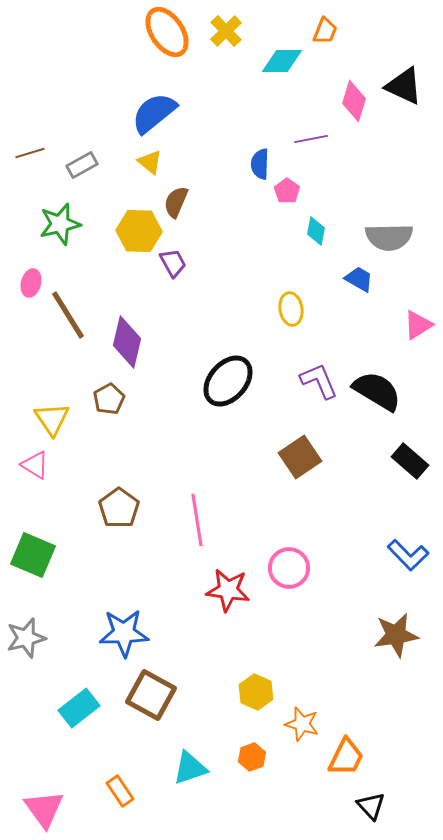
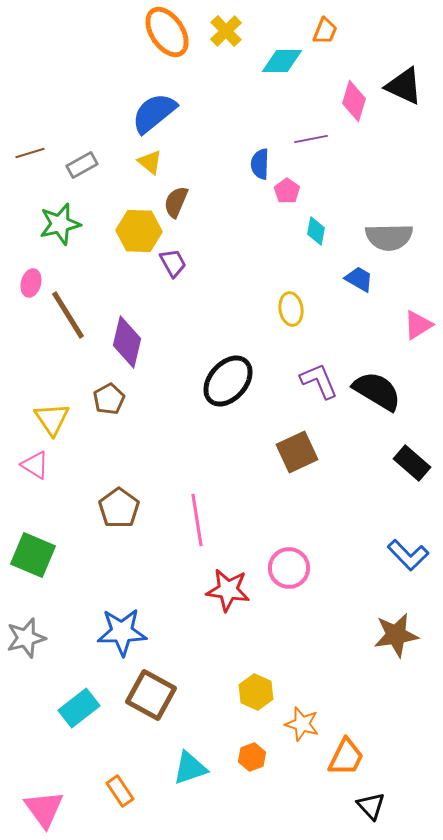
brown square at (300, 457): moved 3 px left, 5 px up; rotated 9 degrees clockwise
black rectangle at (410, 461): moved 2 px right, 2 px down
blue star at (124, 633): moved 2 px left, 1 px up
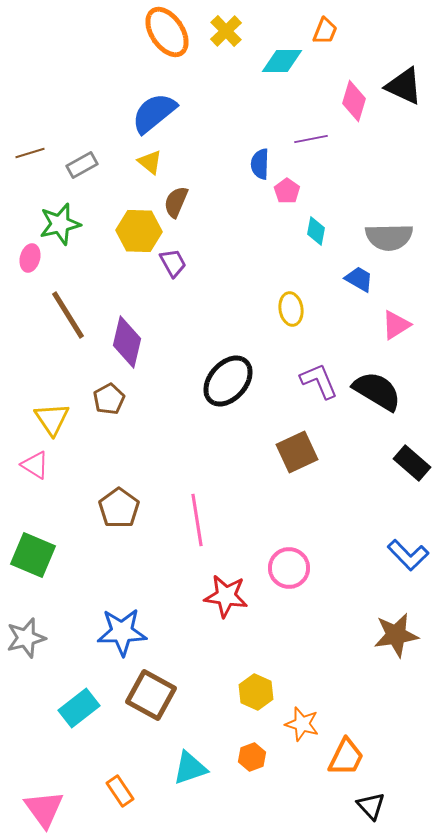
pink ellipse at (31, 283): moved 1 px left, 25 px up
pink triangle at (418, 325): moved 22 px left
red star at (228, 590): moved 2 px left, 6 px down
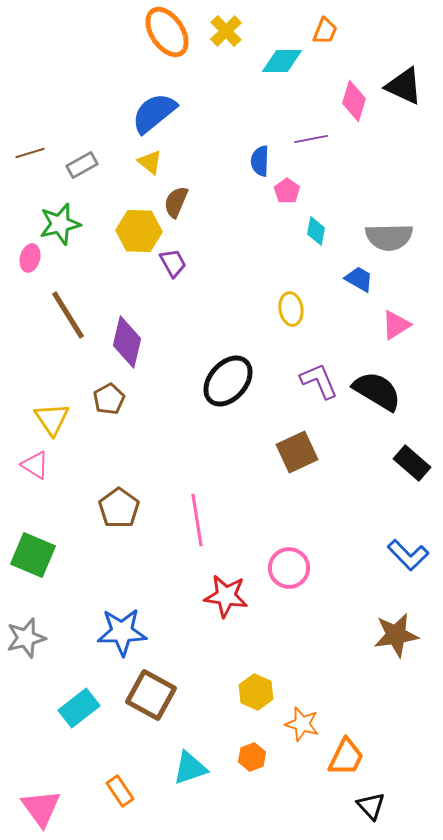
blue semicircle at (260, 164): moved 3 px up
pink triangle at (44, 809): moved 3 px left, 1 px up
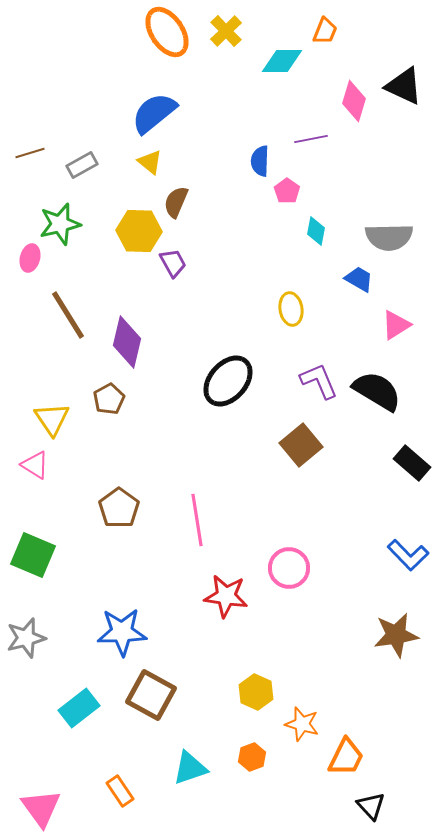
brown square at (297, 452): moved 4 px right, 7 px up; rotated 15 degrees counterclockwise
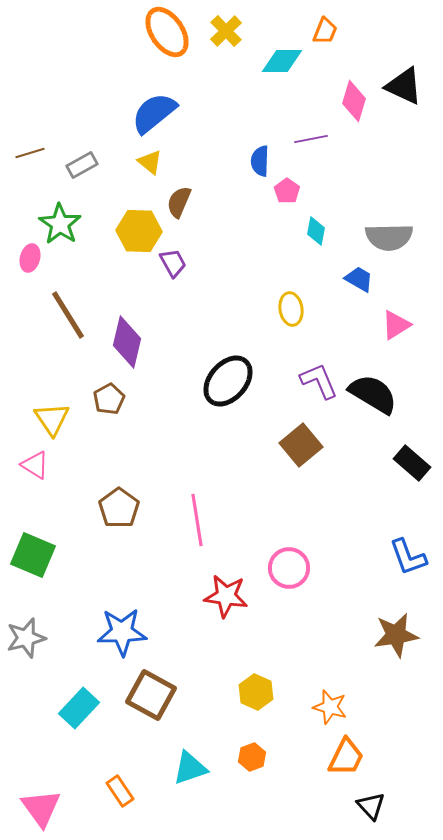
brown semicircle at (176, 202): moved 3 px right
green star at (60, 224): rotated 24 degrees counterclockwise
black semicircle at (377, 391): moved 4 px left, 3 px down
blue L-shape at (408, 555): moved 2 px down; rotated 24 degrees clockwise
cyan rectangle at (79, 708): rotated 9 degrees counterclockwise
orange star at (302, 724): moved 28 px right, 17 px up
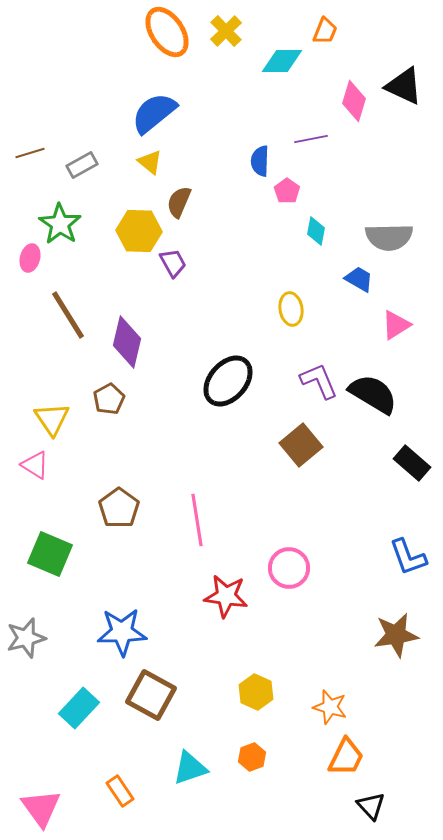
green square at (33, 555): moved 17 px right, 1 px up
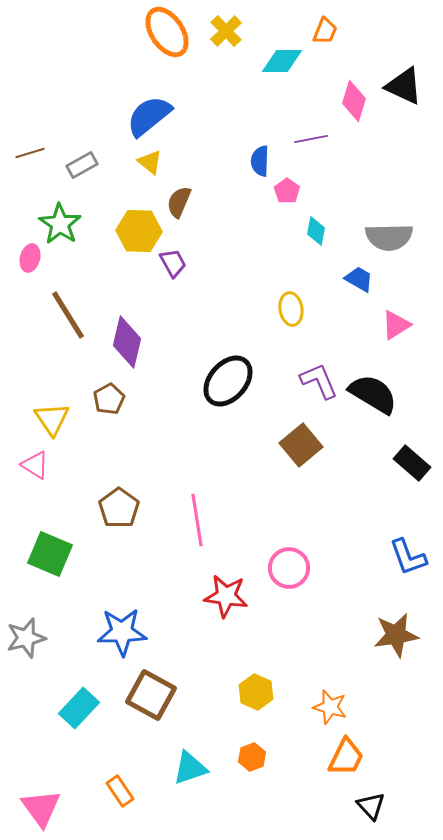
blue semicircle at (154, 113): moved 5 px left, 3 px down
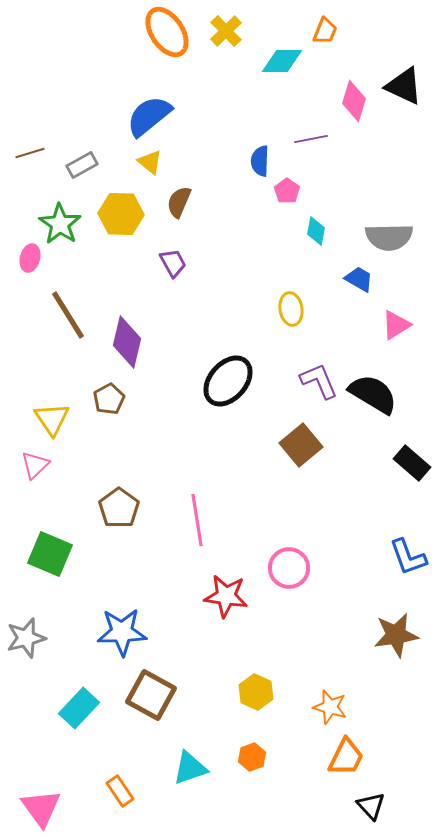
yellow hexagon at (139, 231): moved 18 px left, 17 px up
pink triangle at (35, 465): rotated 44 degrees clockwise
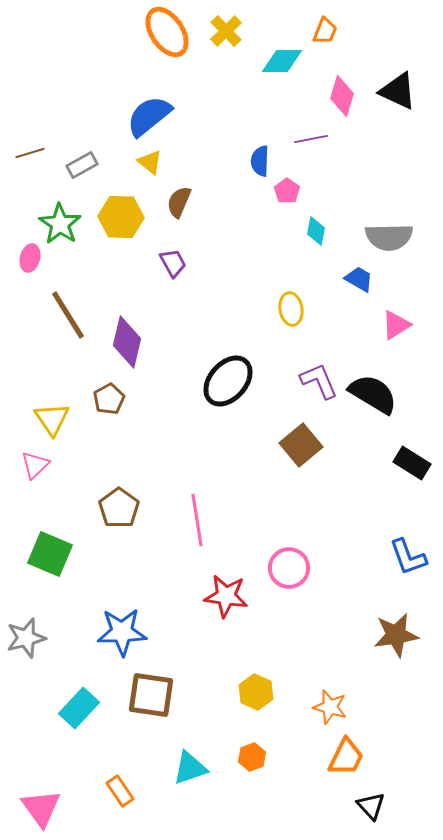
black triangle at (404, 86): moved 6 px left, 5 px down
pink diamond at (354, 101): moved 12 px left, 5 px up
yellow hexagon at (121, 214): moved 3 px down
black rectangle at (412, 463): rotated 9 degrees counterclockwise
brown square at (151, 695): rotated 21 degrees counterclockwise
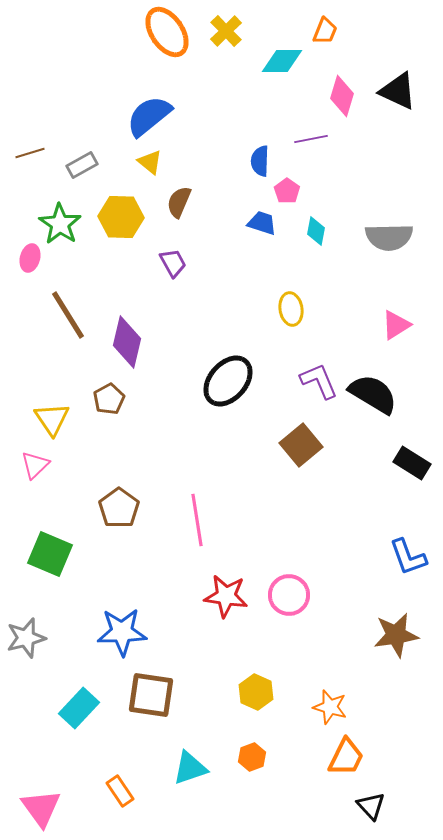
blue trapezoid at (359, 279): moved 97 px left, 56 px up; rotated 12 degrees counterclockwise
pink circle at (289, 568): moved 27 px down
